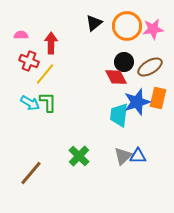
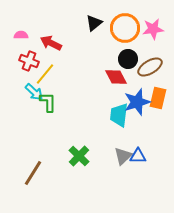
orange circle: moved 2 px left, 2 px down
red arrow: rotated 65 degrees counterclockwise
black circle: moved 4 px right, 3 px up
cyan arrow: moved 4 px right, 11 px up; rotated 12 degrees clockwise
brown line: moved 2 px right; rotated 8 degrees counterclockwise
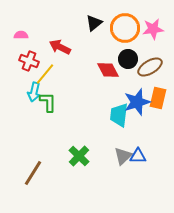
red arrow: moved 9 px right, 4 px down
red diamond: moved 8 px left, 7 px up
cyan arrow: rotated 60 degrees clockwise
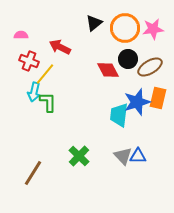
gray triangle: rotated 30 degrees counterclockwise
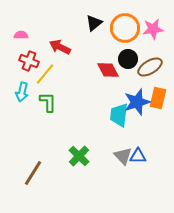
cyan arrow: moved 12 px left
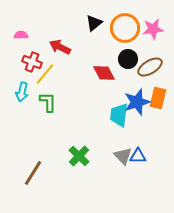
red cross: moved 3 px right, 1 px down
red diamond: moved 4 px left, 3 px down
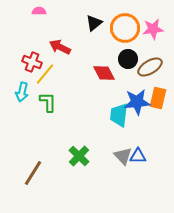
pink semicircle: moved 18 px right, 24 px up
blue star: rotated 12 degrees clockwise
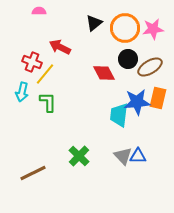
brown line: rotated 32 degrees clockwise
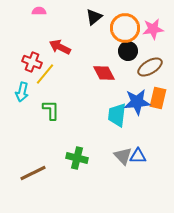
black triangle: moved 6 px up
black circle: moved 8 px up
green L-shape: moved 3 px right, 8 px down
cyan trapezoid: moved 2 px left
green cross: moved 2 px left, 2 px down; rotated 30 degrees counterclockwise
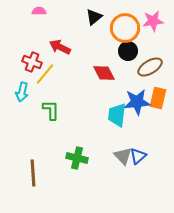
pink star: moved 8 px up
blue triangle: rotated 42 degrees counterclockwise
brown line: rotated 68 degrees counterclockwise
